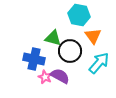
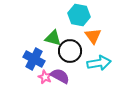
blue cross: rotated 15 degrees clockwise
cyan arrow: rotated 40 degrees clockwise
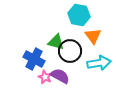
green triangle: moved 3 px right, 4 px down
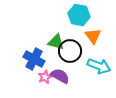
cyan arrow: moved 3 px down; rotated 30 degrees clockwise
pink star: rotated 24 degrees clockwise
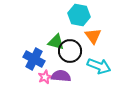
purple semicircle: moved 1 px right; rotated 24 degrees counterclockwise
